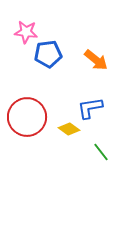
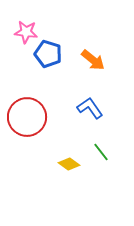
blue pentagon: rotated 24 degrees clockwise
orange arrow: moved 3 px left
blue L-shape: rotated 64 degrees clockwise
yellow diamond: moved 35 px down
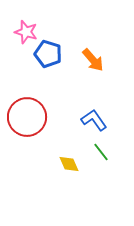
pink star: rotated 10 degrees clockwise
orange arrow: rotated 10 degrees clockwise
blue L-shape: moved 4 px right, 12 px down
yellow diamond: rotated 30 degrees clockwise
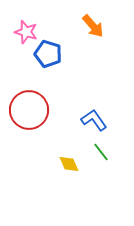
orange arrow: moved 34 px up
red circle: moved 2 px right, 7 px up
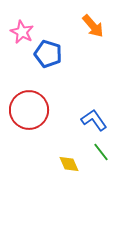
pink star: moved 4 px left; rotated 10 degrees clockwise
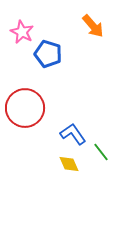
red circle: moved 4 px left, 2 px up
blue L-shape: moved 21 px left, 14 px down
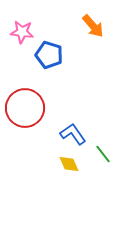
pink star: rotated 20 degrees counterclockwise
blue pentagon: moved 1 px right, 1 px down
green line: moved 2 px right, 2 px down
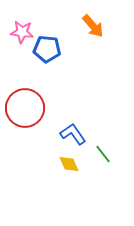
blue pentagon: moved 2 px left, 6 px up; rotated 12 degrees counterclockwise
